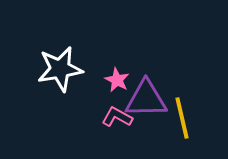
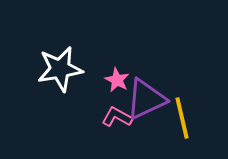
purple triangle: rotated 24 degrees counterclockwise
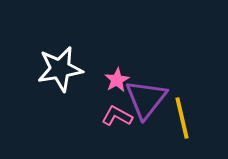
pink star: rotated 15 degrees clockwise
purple triangle: rotated 27 degrees counterclockwise
pink L-shape: moved 1 px up
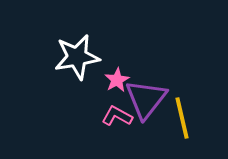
white star: moved 17 px right, 12 px up
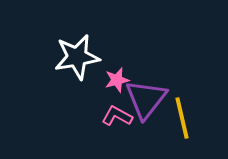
pink star: rotated 15 degrees clockwise
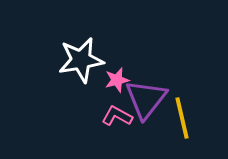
white star: moved 4 px right, 3 px down
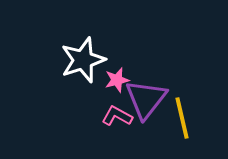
white star: moved 2 px right; rotated 9 degrees counterclockwise
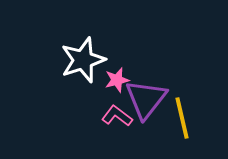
pink L-shape: rotated 8 degrees clockwise
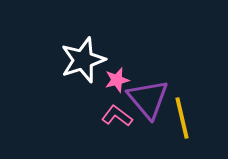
purple triangle: moved 2 px right; rotated 18 degrees counterclockwise
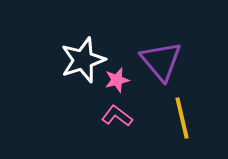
purple triangle: moved 13 px right, 38 px up
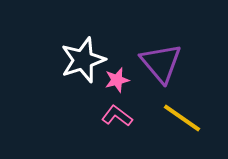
purple triangle: moved 2 px down
yellow line: rotated 42 degrees counterclockwise
